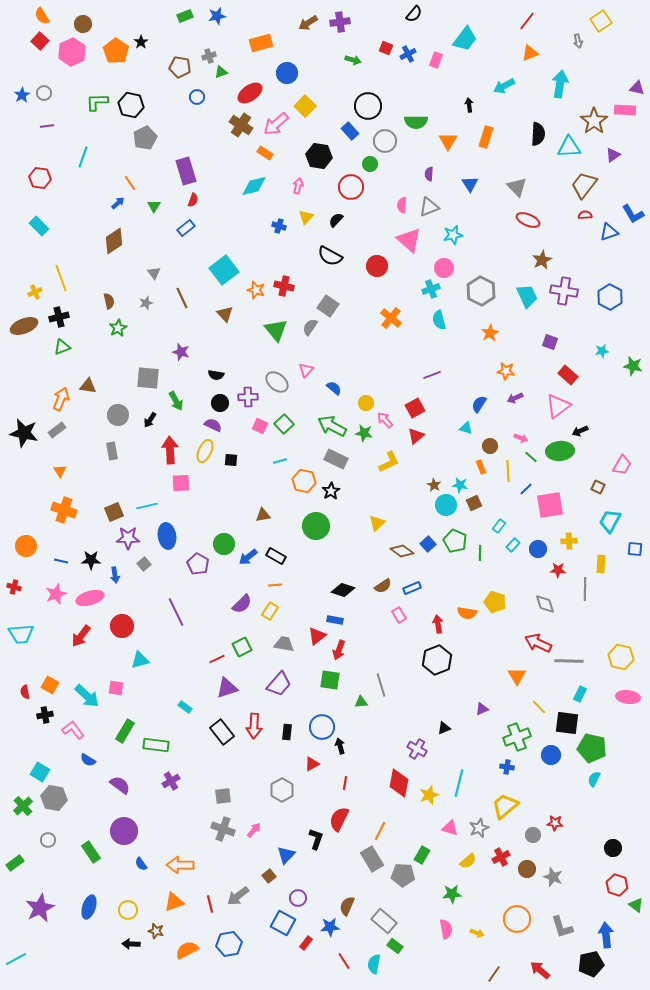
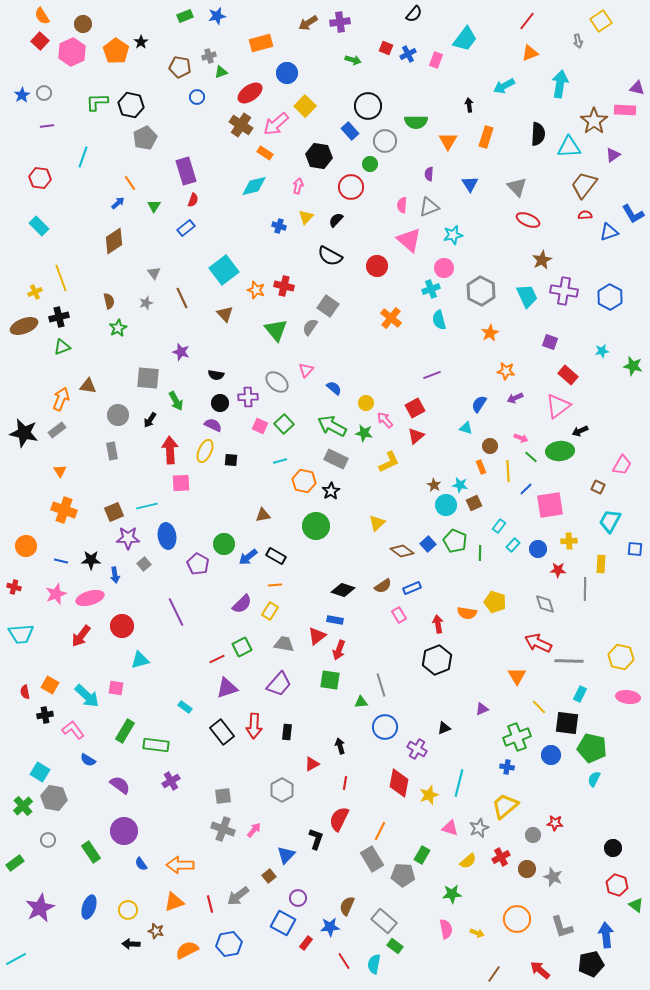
blue circle at (322, 727): moved 63 px right
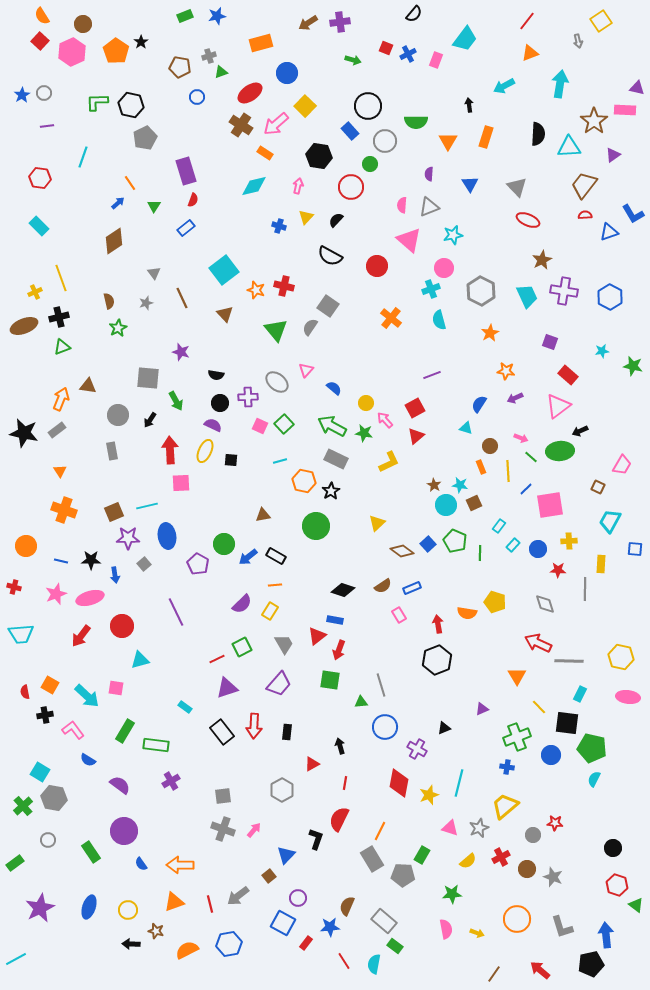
gray trapezoid at (284, 644): rotated 50 degrees clockwise
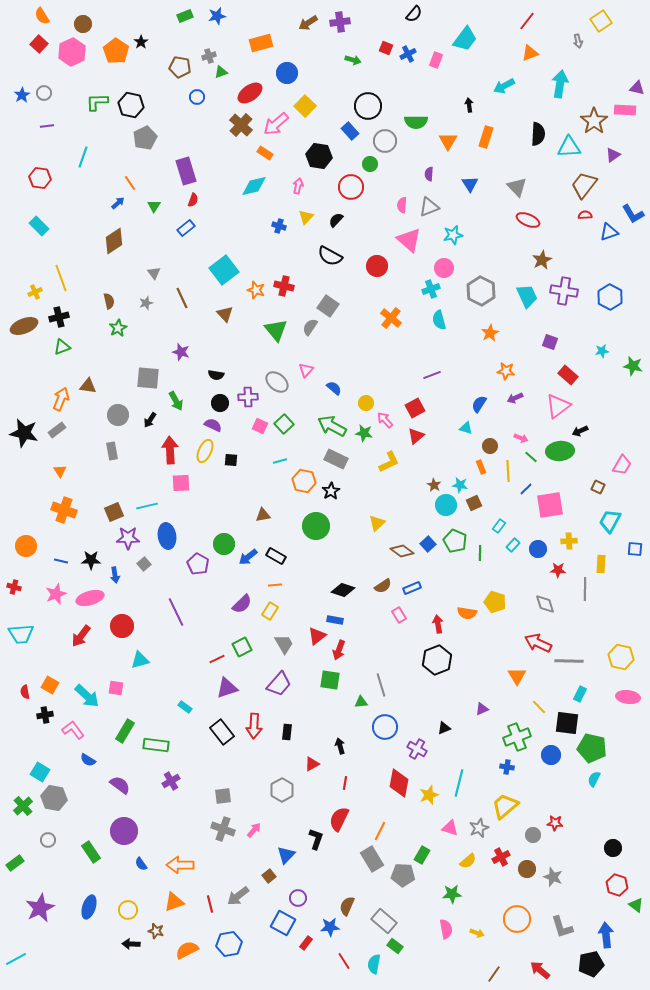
red square at (40, 41): moved 1 px left, 3 px down
brown cross at (241, 125): rotated 10 degrees clockwise
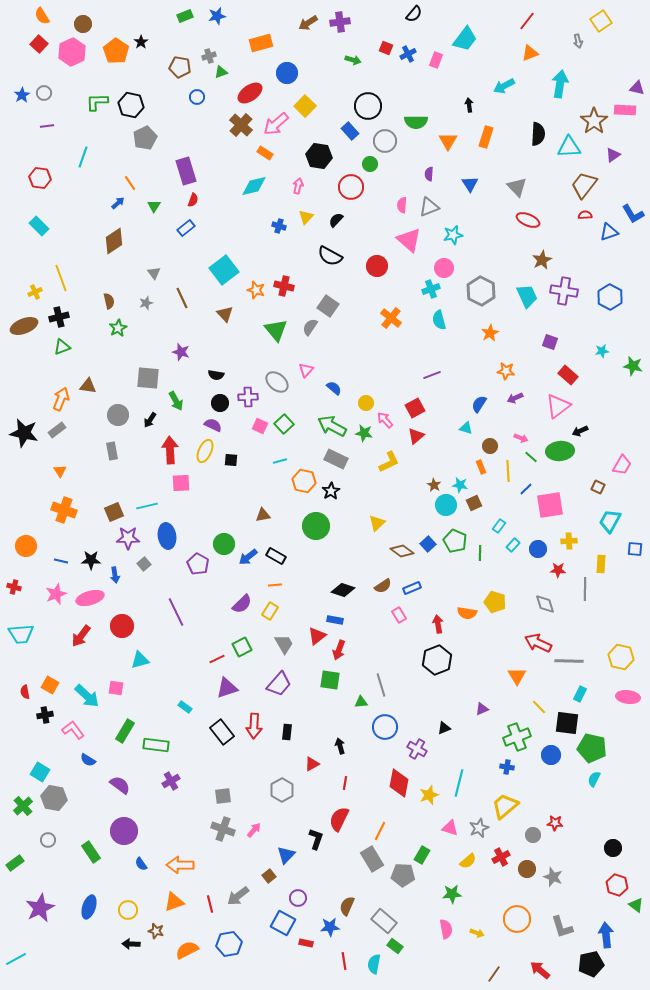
red rectangle at (306, 943): rotated 64 degrees clockwise
red line at (344, 961): rotated 24 degrees clockwise
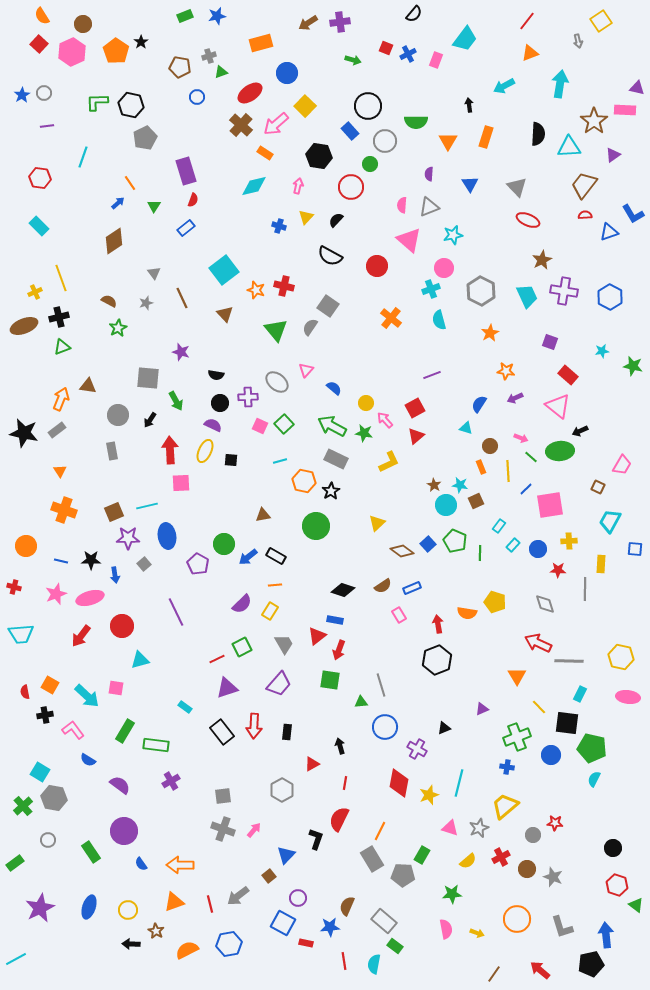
brown semicircle at (109, 301): rotated 49 degrees counterclockwise
pink triangle at (558, 406): rotated 44 degrees counterclockwise
brown square at (474, 503): moved 2 px right, 2 px up
brown star at (156, 931): rotated 14 degrees clockwise
